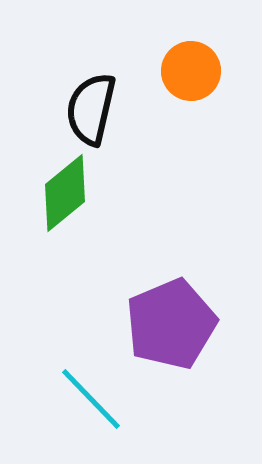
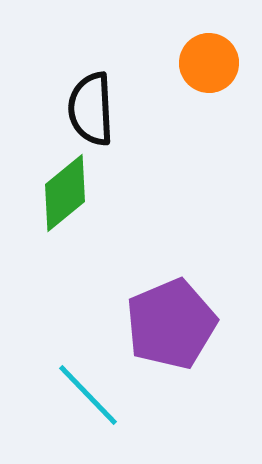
orange circle: moved 18 px right, 8 px up
black semicircle: rotated 16 degrees counterclockwise
cyan line: moved 3 px left, 4 px up
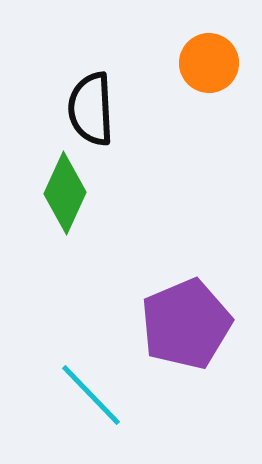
green diamond: rotated 26 degrees counterclockwise
purple pentagon: moved 15 px right
cyan line: moved 3 px right
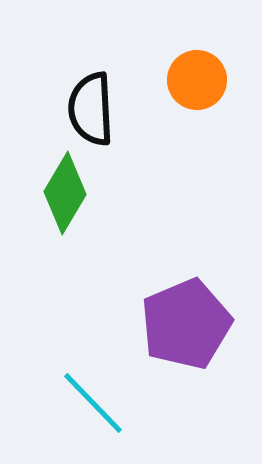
orange circle: moved 12 px left, 17 px down
green diamond: rotated 6 degrees clockwise
cyan line: moved 2 px right, 8 px down
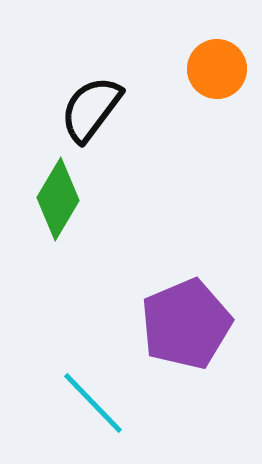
orange circle: moved 20 px right, 11 px up
black semicircle: rotated 40 degrees clockwise
green diamond: moved 7 px left, 6 px down
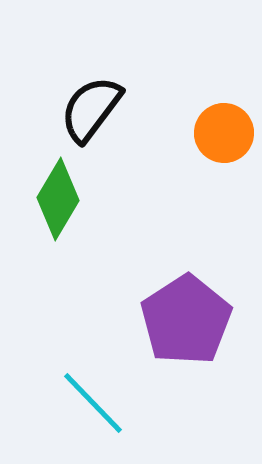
orange circle: moved 7 px right, 64 px down
purple pentagon: moved 4 px up; rotated 10 degrees counterclockwise
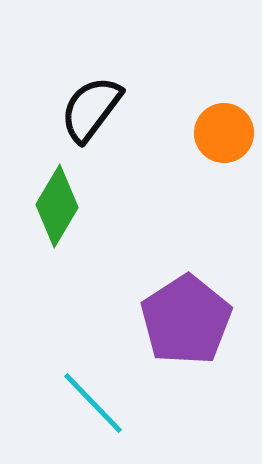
green diamond: moved 1 px left, 7 px down
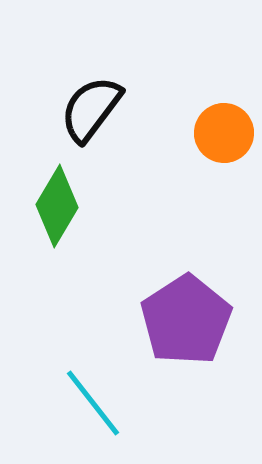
cyan line: rotated 6 degrees clockwise
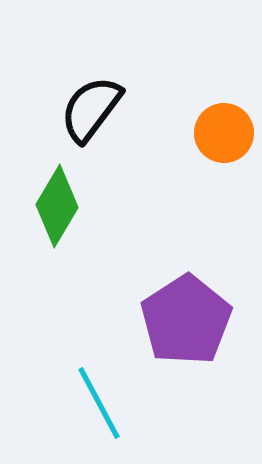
cyan line: moved 6 px right; rotated 10 degrees clockwise
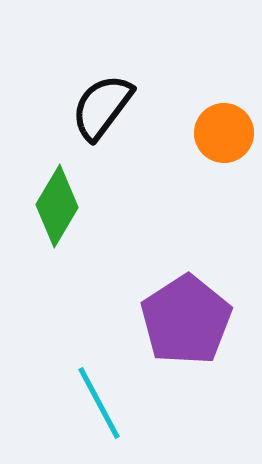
black semicircle: moved 11 px right, 2 px up
